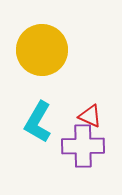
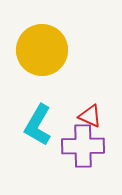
cyan L-shape: moved 3 px down
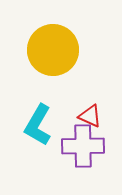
yellow circle: moved 11 px right
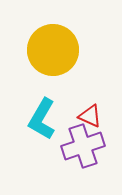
cyan L-shape: moved 4 px right, 6 px up
purple cross: rotated 18 degrees counterclockwise
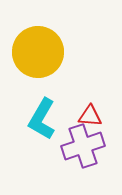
yellow circle: moved 15 px left, 2 px down
red triangle: rotated 20 degrees counterclockwise
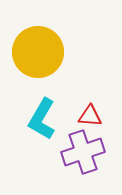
purple cross: moved 6 px down
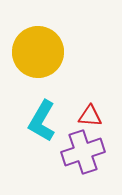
cyan L-shape: moved 2 px down
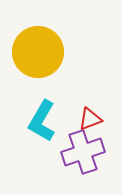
red triangle: moved 3 px down; rotated 25 degrees counterclockwise
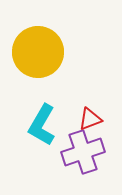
cyan L-shape: moved 4 px down
